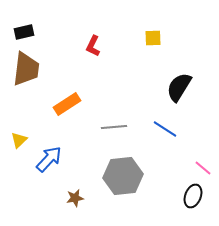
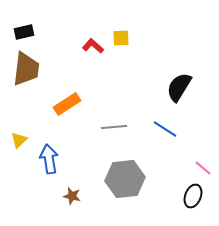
yellow square: moved 32 px left
red L-shape: rotated 105 degrees clockwise
blue arrow: rotated 52 degrees counterclockwise
gray hexagon: moved 2 px right, 3 px down
brown star: moved 3 px left, 2 px up; rotated 24 degrees clockwise
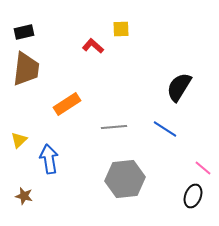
yellow square: moved 9 px up
brown star: moved 48 px left
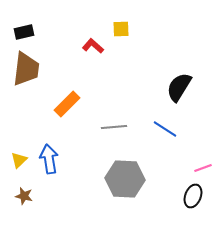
orange rectangle: rotated 12 degrees counterclockwise
yellow triangle: moved 20 px down
pink line: rotated 60 degrees counterclockwise
gray hexagon: rotated 9 degrees clockwise
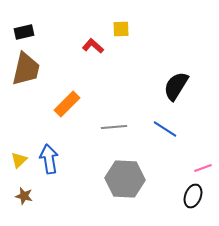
brown trapezoid: rotated 6 degrees clockwise
black semicircle: moved 3 px left, 1 px up
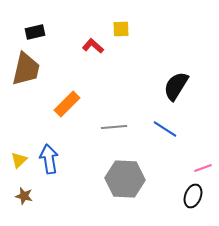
black rectangle: moved 11 px right
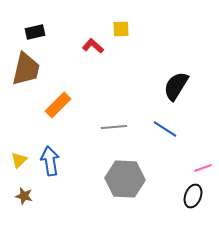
orange rectangle: moved 9 px left, 1 px down
blue arrow: moved 1 px right, 2 px down
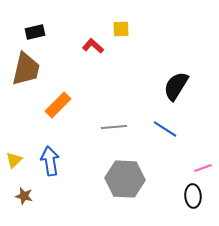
yellow triangle: moved 5 px left
black ellipse: rotated 25 degrees counterclockwise
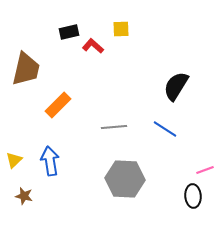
black rectangle: moved 34 px right
pink line: moved 2 px right, 2 px down
